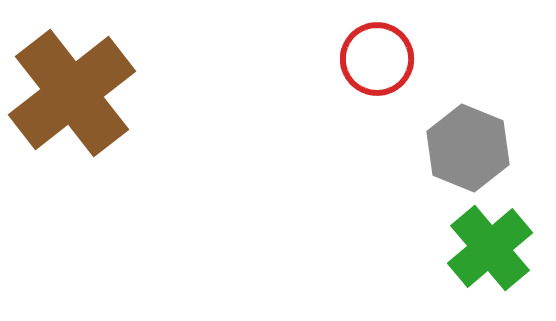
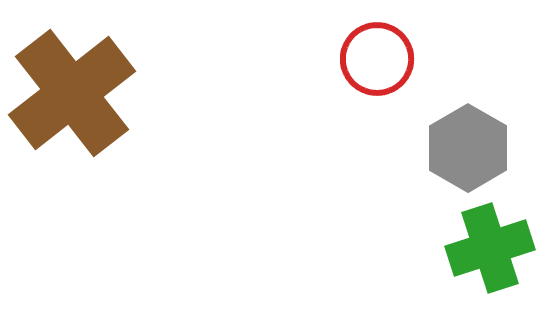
gray hexagon: rotated 8 degrees clockwise
green cross: rotated 22 degrees clockwise
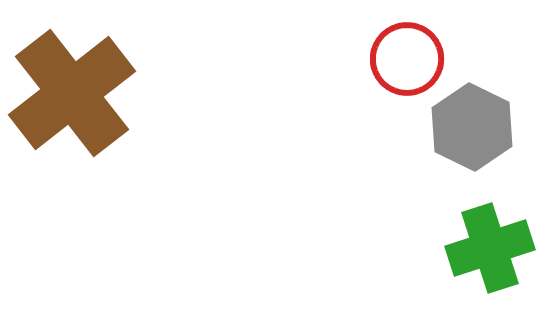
red circle: moved 30 px right
gray hexagon: moved 4 px right, 21 px up; rotated 4 degrees counterclockwise
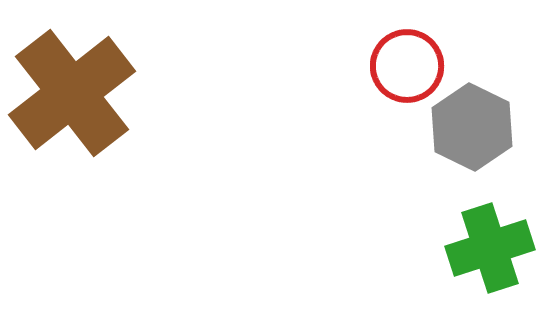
red circle: moved 7 px down
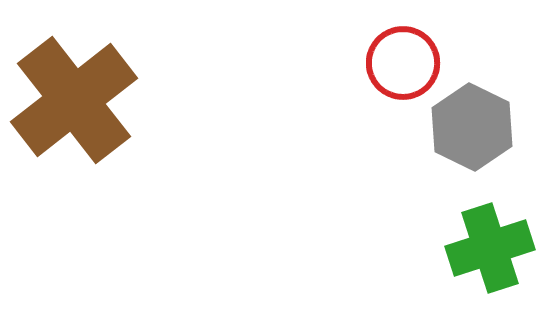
red circle: moved 4 px left, 3 px up
brown cross: moved 2 px right, 7 px down
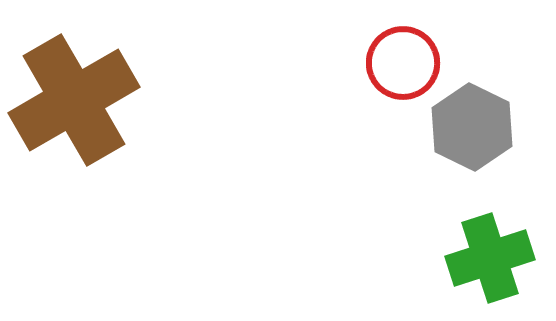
brown cross: rotated 8 degrees clockwise
green cross: moved 10 px down
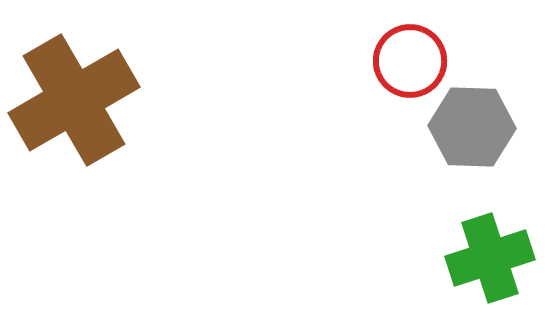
red circle: moved 7 px right, 2 px up
gray hexagon: rotated 24 degrees counterclockwise
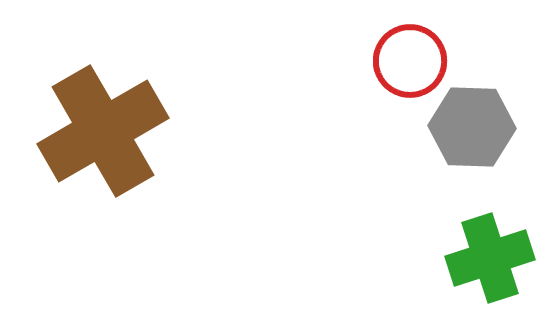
brown cross: moved 29 px right, 31 px down
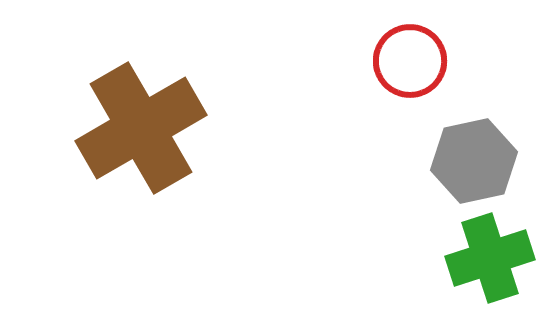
gray hexagon: moved 2 px right, 34 px down; rotated 14 degrees counterclockwise
brown cross: moved 38 px right, 3 px up
